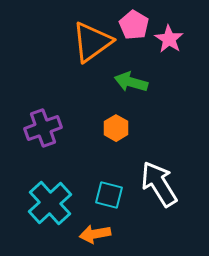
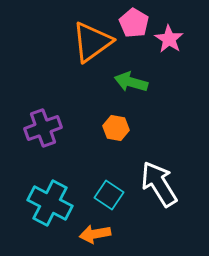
pink pentagon: moved 2 px up
orange hexagon: rotated 20 degrees counterclockwise
cyan square: rotated 20 degrees clockwise
cyan cross: rotated 21 degrees counterclockwise
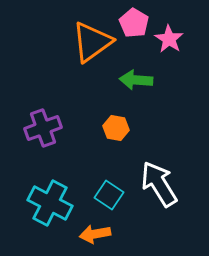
green arrow: moved 5 px right, 2 px up; rotated 12 degrees counterclockwise
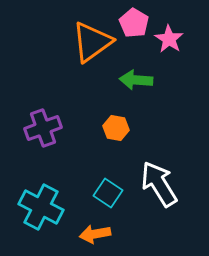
cyan square: moved 1 px left, 2 px up
cyan cross: moved 9 px left, 4 px down
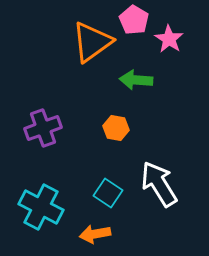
pink pentagon: moved 3 px up
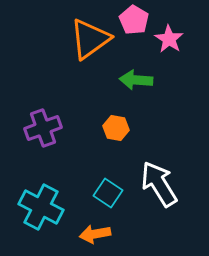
orange triangle: moved 2 px left, 3 px up
